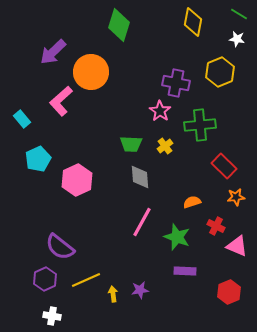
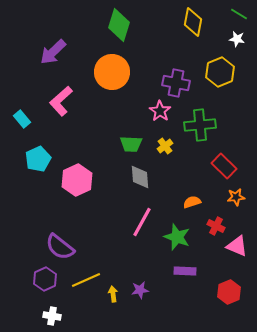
orange circle: moved 21 px right
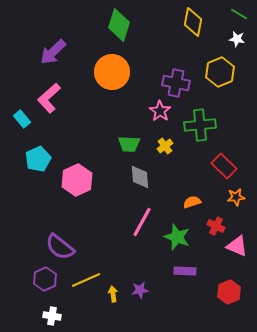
pink L-shape: moved 12 px left, 3 px up
green trapezoid: moved 2 px left
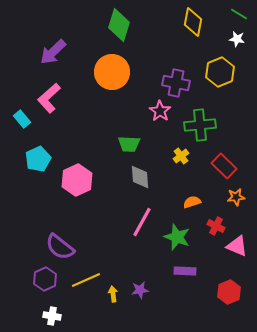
yellow cross: moved 16 px right, 10 px down
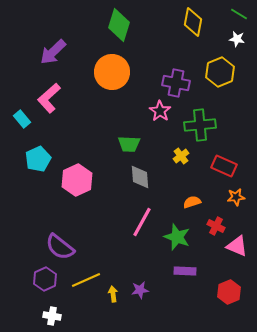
red rectangle: rotated 20 degrees counterclockwise
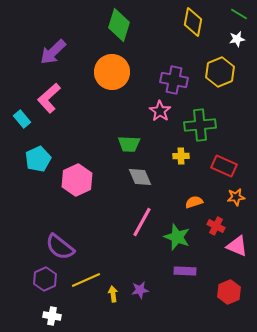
white star: rotated 21 degrees counterclockwise
purple cross: moved 2 px left, 3 px up
yellow cross: rotated 35 degrees clockwise
gray diamond: rotated 20 degrees counterclockwise
orange semicircle: moved 2 px right
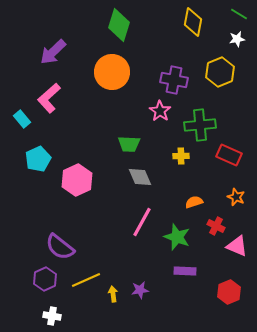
red rectangle: moved 5 px right, 11 px up
orange star: rotated 30 degrees clockwise
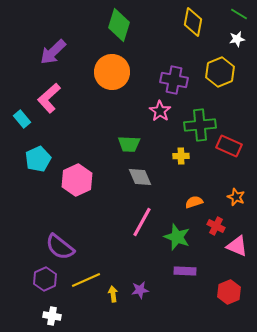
red rectangle: moved 9 px up
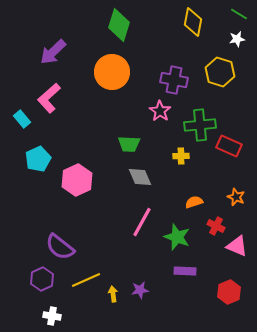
yellow hexagon: rotated 20 degrees counterclockwise
purple hexagon: moved 3 px left
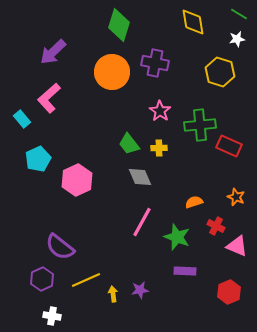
yellow diamond: rotated 20 degrees counterclockwise
purple cross: moved 19 px left, 17 px up
green trapezoid: rotated 50 degrees clockwise
yellow cross: moved 22 px left, 8 px up
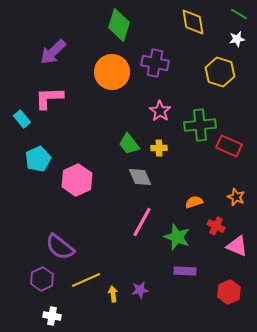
pink L-shape: rotated 40 degrees clockwise
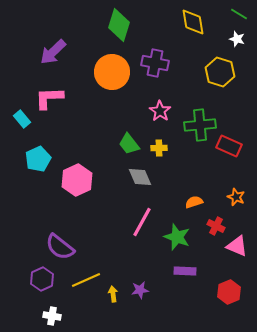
white star: rotated 28 degrees clockwise
